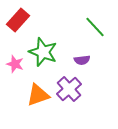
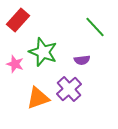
orange triangle: moved 3 px down
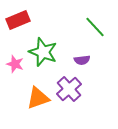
red rectangle: rotated 25 degrees clockwise
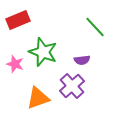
purple cross: moved 3 px right, 3 px up
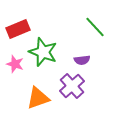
red rectangle: moved 9 px down
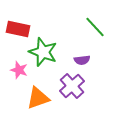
red rectangle: rotated 35 degrees clockwise
pink star: moved 4 px right, 6 px down
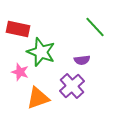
green star: moved 2 px left
pink star: moved 1 px right, 2 px down
